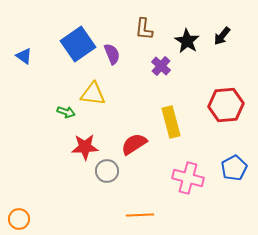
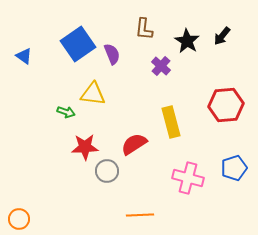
blue pentagon: rotated 10 degrees clockwise
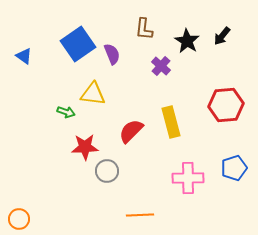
red semicircle: moved 3 px left, 13 px up; rotated 12 degrees counterclockwise
pink cross: rotated 16 degrees counterclockwise
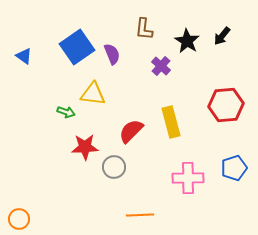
blue square: moved 1 px left, 3 px down
gray circle: moved 7 px right, 4 px up
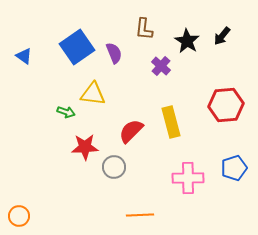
purple semicircle: moved 2 px right, 1 px up
orange circle: moved 3 px up
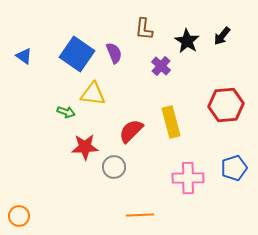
blue square: moved 7 px down; rotated 20 degrees counterclockwise
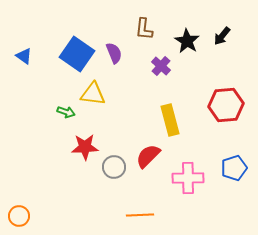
yellow rectangle: moved 1 px left, 2 px up
red semicircle: moved 17 px right, 25 px down
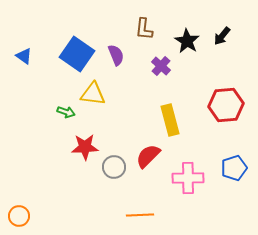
purple semicircle: moved 2 px right, 2 px down
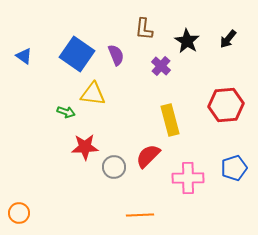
black arrow: moved 6 px right, 3 px down
orange circle: moved 3 px up
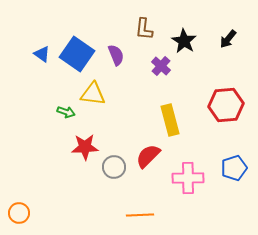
black star: moved 3 px left
blue triangle: moved 18 px right, 2 px up
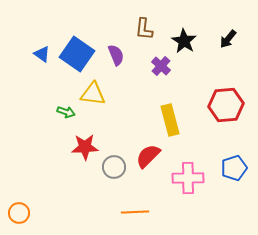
orange line: moved 5 px left, 3 px up
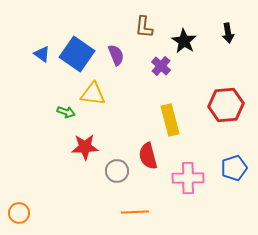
brown L-shape: moved 2 px up
black arrow: moved 6 px up; rotated 48 degrees counterclockwise
red semicircle: rotated 60 degrees counterclockwise
gray circle: moved 3 px right, 4 px down
